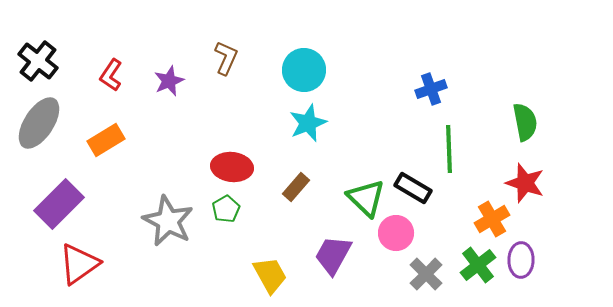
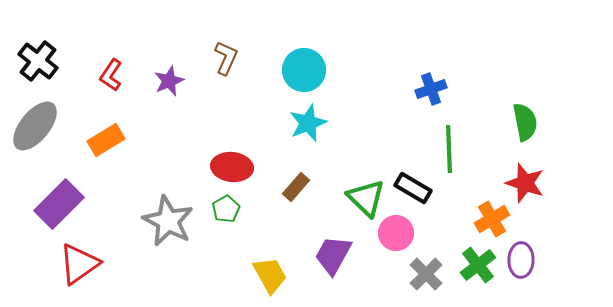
gray ellipse: moved 4 px left, 3 px down; rotated 6 degrees clockwise
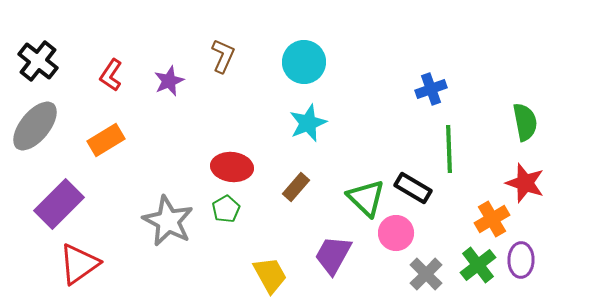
brown L-shape: moved 3 px left, 2 px up
cyan circle: moved 8 px up
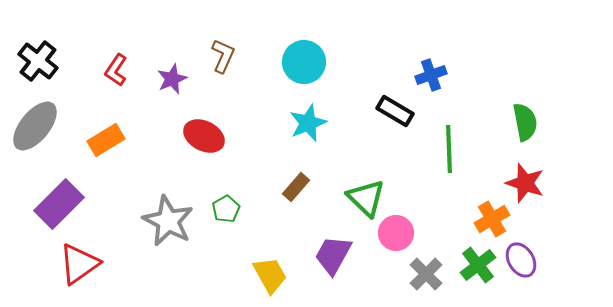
red L-shape: moved 5 px right, 5 px up
purple star: moved 3 px right, 2 px up
blue cross: moved 14 px up
red ellipse: moved 28 px left, 31 px up; rotated 21 degrees clockwise
black rectangle: moved 18 px left, 77 px up
purple ellipse: rotated 32 degrees counterclockwise
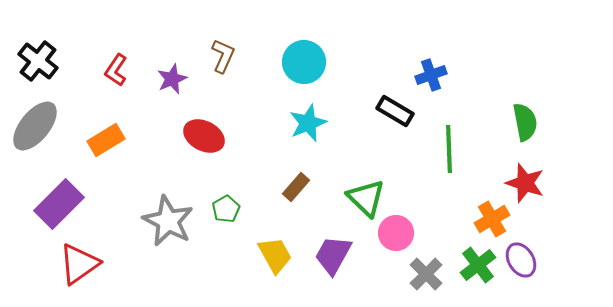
yellow trapezoid: moved 5 px right, 20 px up
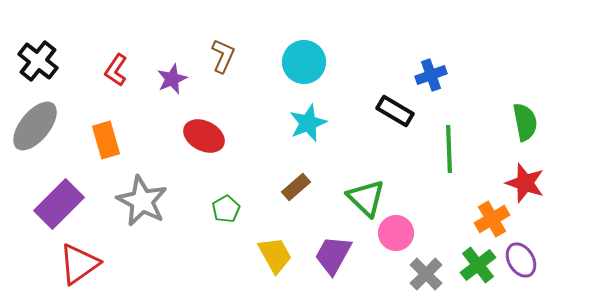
orange rectangle: rotated 75 degrees counterclockwise
brown rectangle: rotated 8 degrees clockwise
gray star: moved 26 px left, 20 px up
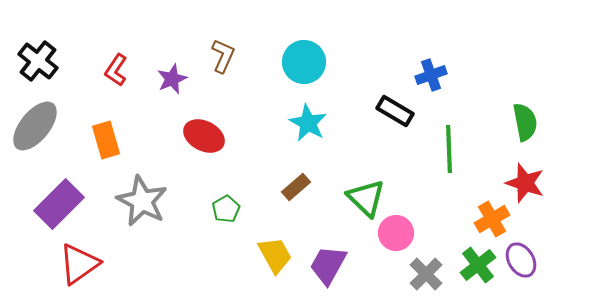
cyan star: rotated 21 degrees counterclockwise
purple trapezoid: moved 5 px left, 10 px down
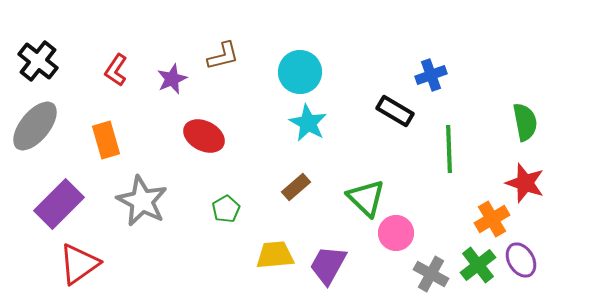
brown L-shape: rotated 52 degrees clockwise
cyan circle: moved 4 px left, 10 px down
yellow trapezoid: rotated 66 degrees counterclockwise
gray cross: moved 5 px right; rotated 16 degrees counterclockwise
